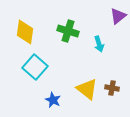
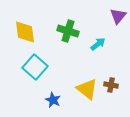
purple triangle: rotated 12 degrees counterclockwise
yellow diamond: rotated 15 degrees counterclockwise
cyan arrow: moved 1 px left; rotated 112 degrees counterclockwise
brown cross: moved 1 px left, 3 px up
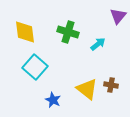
green cross: moved 1 px down
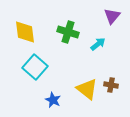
purple triangle: moved 6 px left
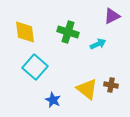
purple triangle: rotated 24 degrees clockwise
cyan arrow: rotated 14 degrees clockwise
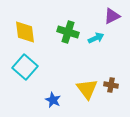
cyan arrow: moved 2 px left, 6 px up
cyan square: moved 10 px left
yellow triangle: rotated 15 degrees clockwise
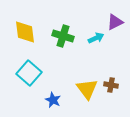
purple triangle: moved 3 px right, 6 px down
green cross: moved 5 px left, 4 px down
cyan square: moved 4 px right, 6 px down
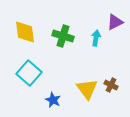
cyan arrow: rotated 56 degrees counterclockwise
brown cross: rotated 16 degrees clockwise
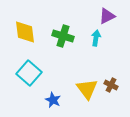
purple triangle: moved 8 px left, 6 px up
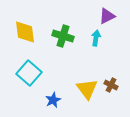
blue star: rotated 21 degrees clockwise
